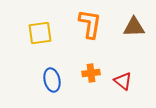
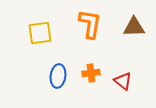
blue ellipse: moved 6 px right, 4 px up; rotated 20 degrees clockwise
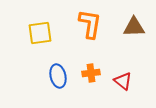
blue ellipse: rotated 20 degrees counterclockwise
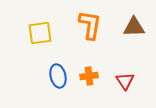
orange L-shape: moved 1 px down
orange cross: moved 2 px left, 3 px down
red triangle: moved 2 px right; rotated 18 degrees clockwise
